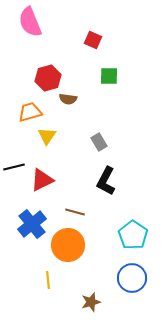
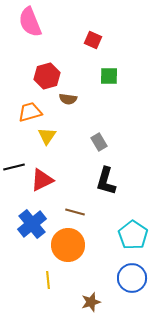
red hexagon: moved 1 px left, 2 px up
black L-shape: rotated 12 degrees counterclockwise
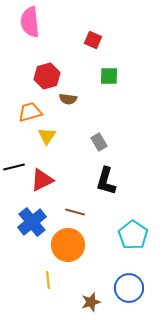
pink semicircle: rotated 16 degrees clockwise
blue cross: moved 2 px up
blue circle: moved 3 px left, 10 px down
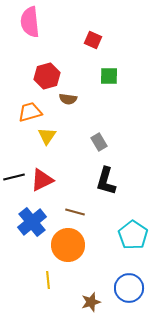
black line: moved 10 px down
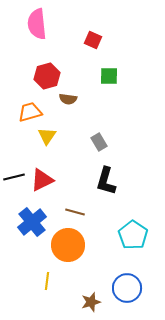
pink semicircle: moved 7 px right, 2 px down
yellow line: moved 1 px left, 1 px down; rotated 12 degrees clockwise
blue circle: moved 2 px left
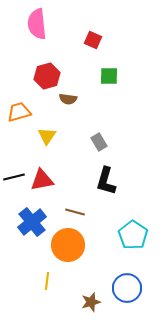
orange trapezoid: moved 11 px left
red triangle: rotated 15 degrees clockwise
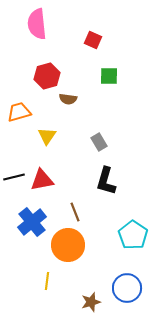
brown line: rotated 54 degrees clockwise
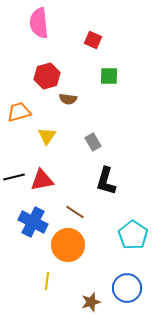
pink semicircle: moved 2 px right, 1 px up
gray rectangle: moved 6 px left
brown line: rotated 36 degrees counterclockwise
blue cross: moved 1 px right; rotated 24 degrees counterclockwise
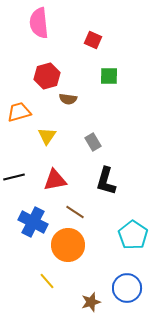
red triangle: moved 13 px right
yellow line: rotated 48 degrees counterclockwise
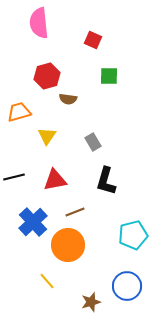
brown line: rotated 54 degrees counterclockwise
blue cross: rotated 20 degrees clockwise
cyan pentagon: rotated 24 degrees clockwise
blue circle: moved 2 px up
